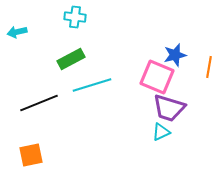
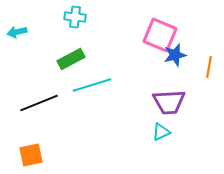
pink square: moved 3 px right, 42 px up
purple trapezoid: moved 6 px up; rotated 20 degrees counterclockwise
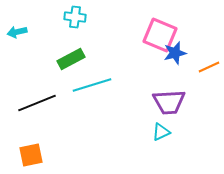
blue star: moved 2 px up
orange line: rotated 55 degrees clockwise
black line: moved 2 px left
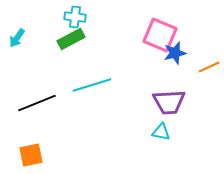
cyan arrow: moved 6 px down; rotated 42 degrees counterclockwise
green rectangle: moved 20 px up
cyan triangle: rotated 36 degrees clockwise
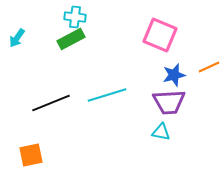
blue star: moved 1 px left, 22 px down
cyan line: moved 15 px right, 10 px down
black line: moved 14 px right
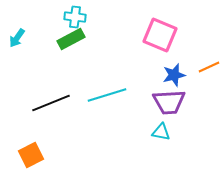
orange square: rotated 15 degrees counterclockwise
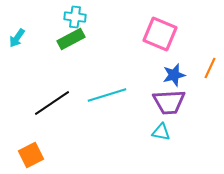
pink square: moved 1 px up
orange line: moved 1 px right, 1 px down; rotated 40 degrees counterclockwise
black line: moved 1 px right; rotated 12 degrees counterclockwise
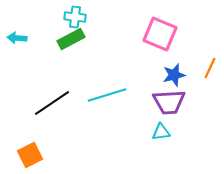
cyan arrow: rotated 60 degrees clockwise
cyan triangle: rotated 18 degrees counterclockwise
orange square: moved 1 px left
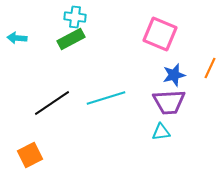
cyan line: moved 1 px left, 3 px down
